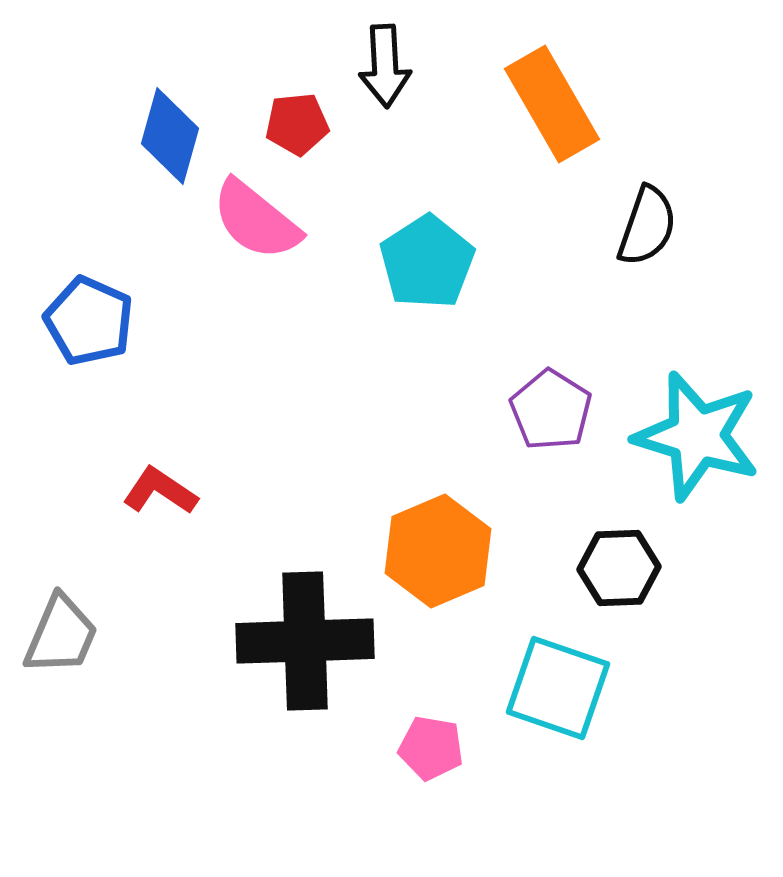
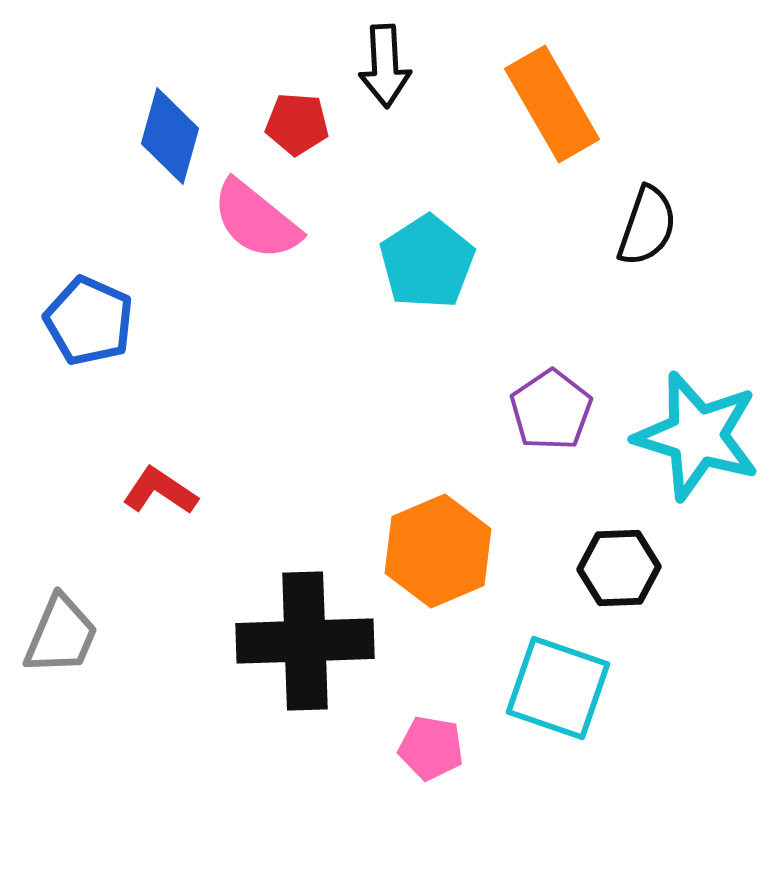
red pentagon: rotated 10 degrees clockwise
purple pentagon: rotated 6 degrees clockwise
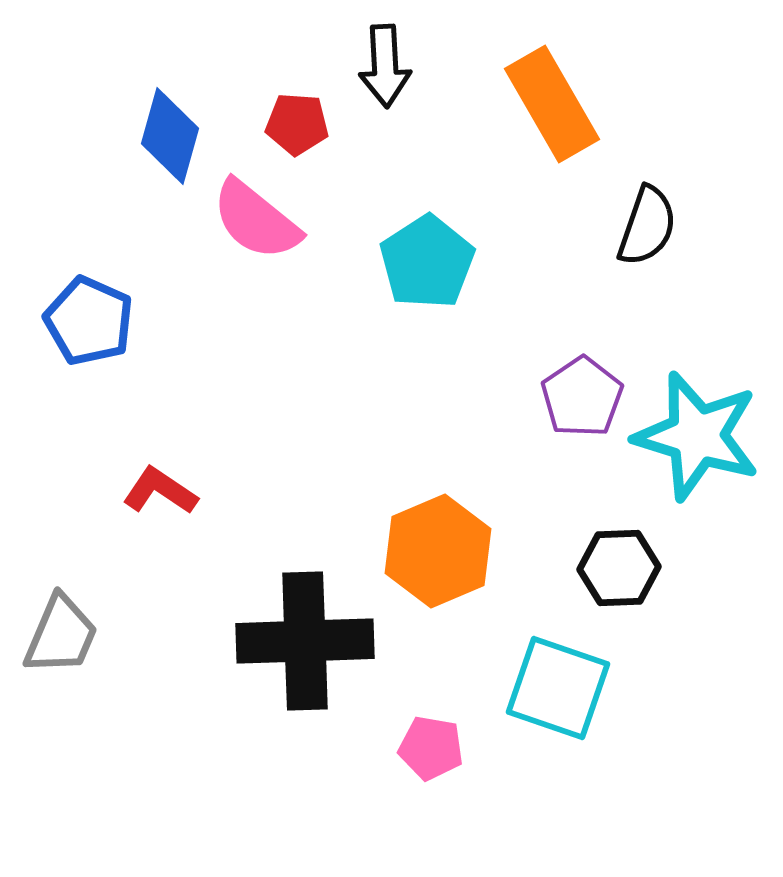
purple pentagon: moved 31 px right, 13 px up
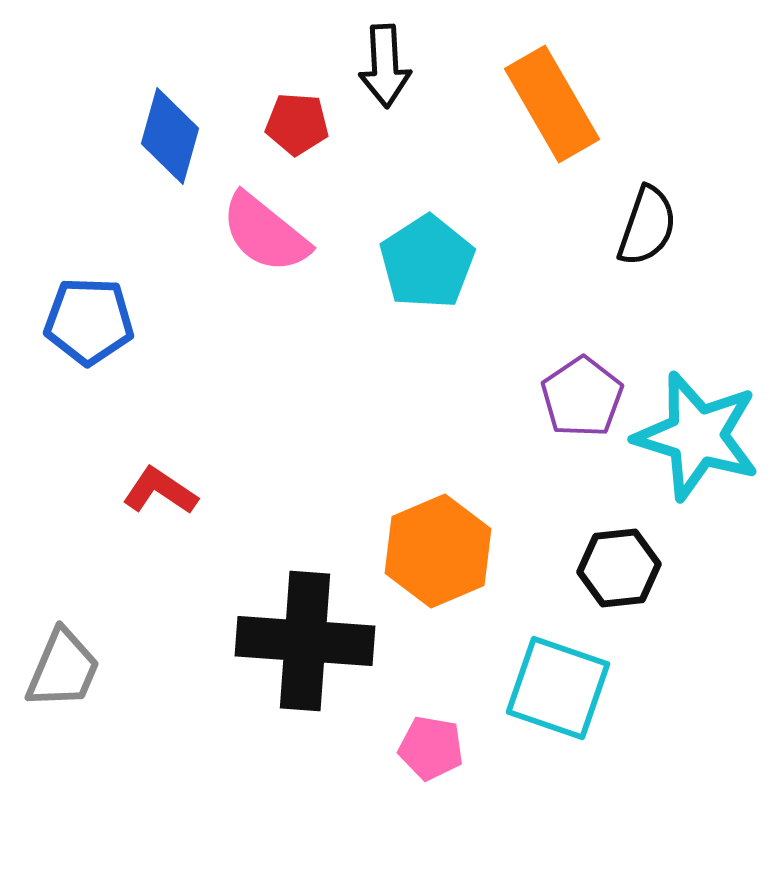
pink semicircle: moved 9 px right, 13 px down
blue pentagon: rotated 22 degrees counterclockwise
black hexagon: rotated 4 degrees counterclockwise
gray trapezoid: moved 2 px right, 34 px down
black cross: rotated 6 degrees clockwise
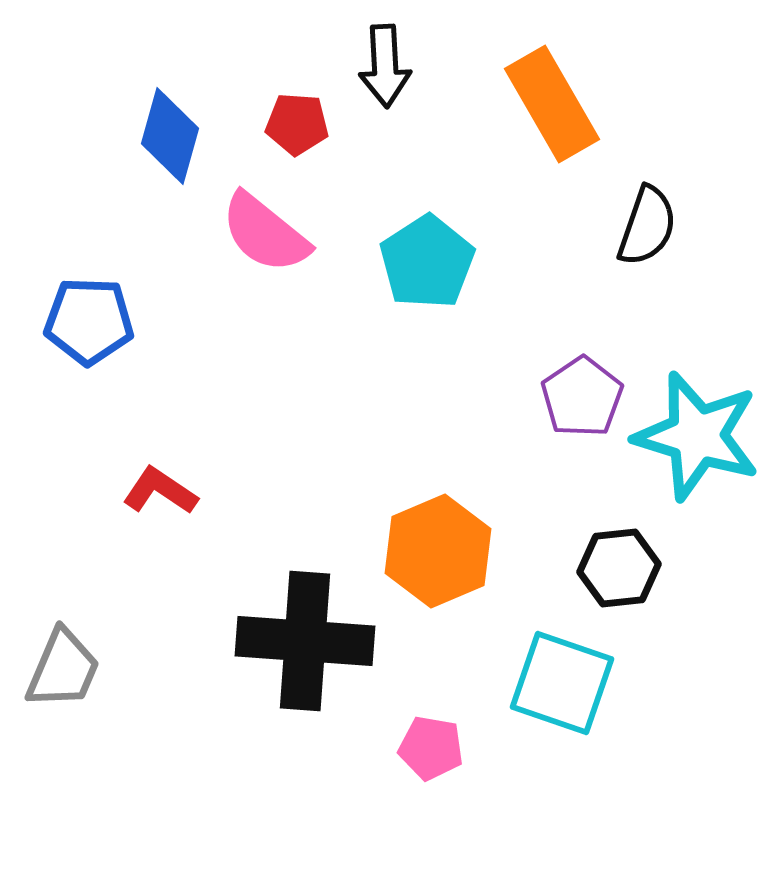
cyan square: moved 4 px right, 5 px up
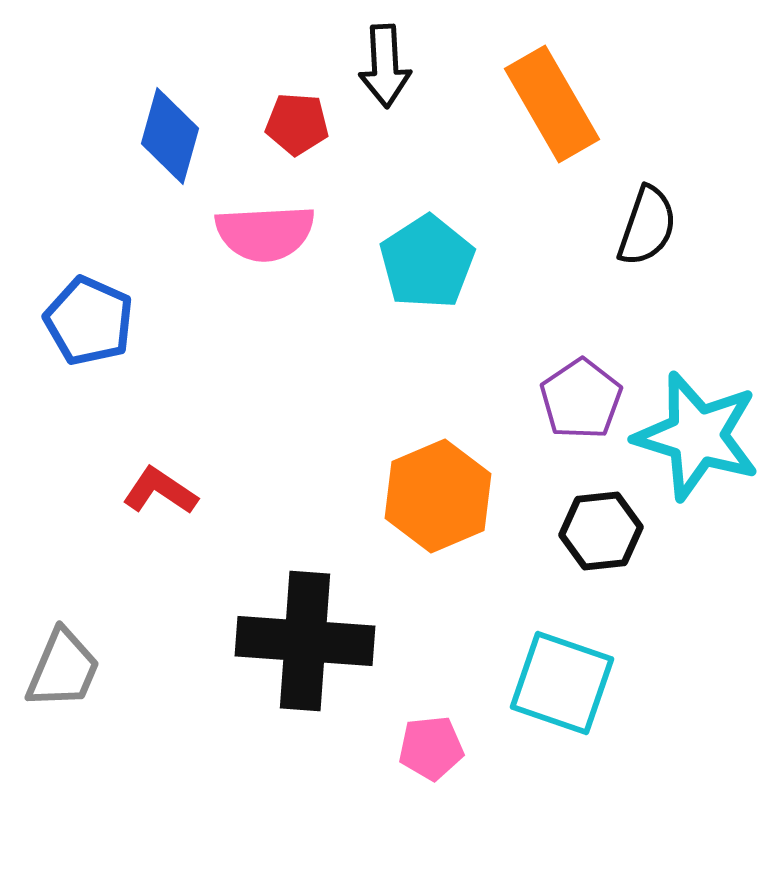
pink semicircle: rotated 42 degrees counterclockwise
blue pentagon: rotated 22 degrees clockwise
purple pentagon: moved 1 px left, 2 px down
orange hexagon: moved 55 px up
black hexagon: moved 18 px left, 37 px up
pink pentagon: rotated 16 degrees counterclockwise
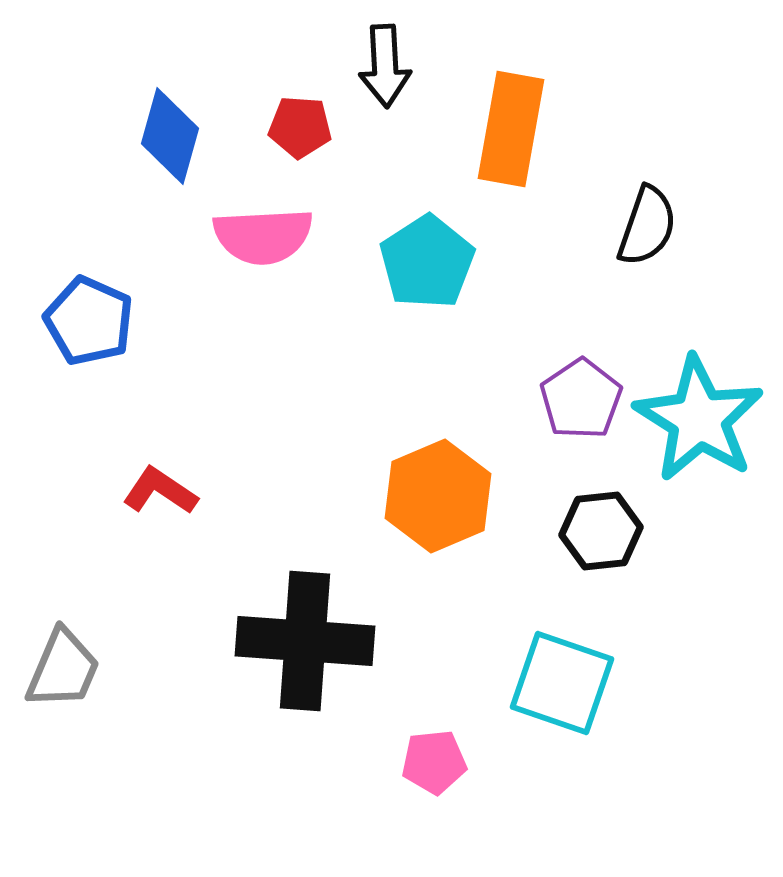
orange rectangle: moved 41 px left, 25 px down; rotated 40 degrees clockwise
red pentagon: moved 3 px right, 3 px down
pink semicircle: moved 2 px left, 3 px down
cyan star: moved 2 px right, 17 px up; rotated 15 degrees clockwise
pink pentagon: moved 3 px right, 14 px down
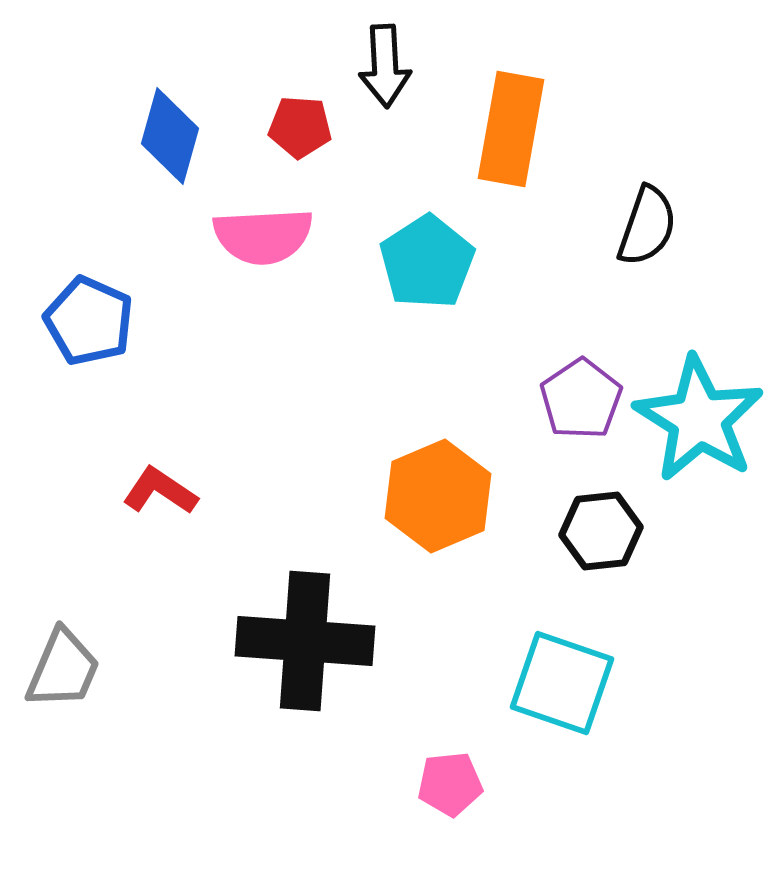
pink pentagon: moved 16 px right, 22 px down
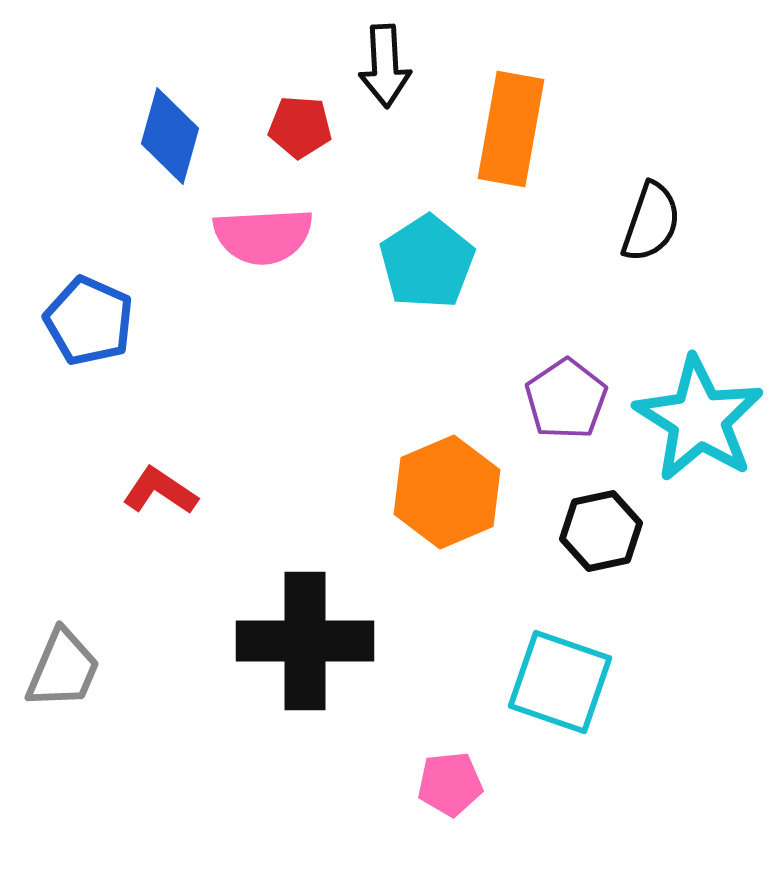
black semicircle: moved 4 px right, 4 px up
purple pentagon: moved 15 px left
orange hexagon: moved 9 px right, 4 px up
black hexagon: rotated 6 degrees counterclockwise
black cross: rotated 4 degrees counterclockwise
cyan square: moved 2 px left, 1 px up
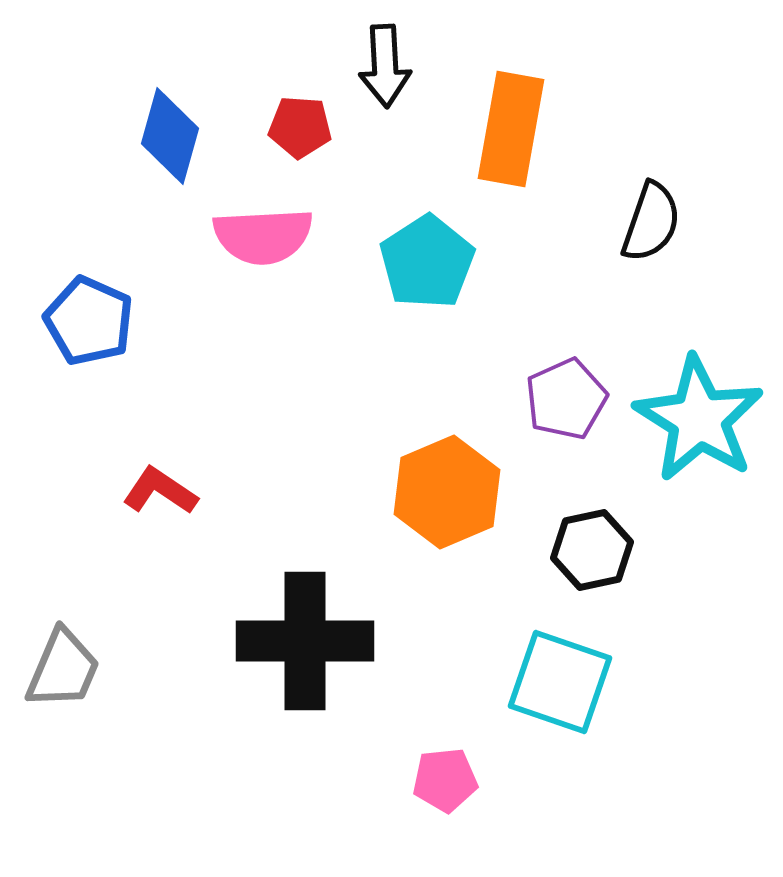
purple pentagon: rotated 10 degrees clockwise
black hexagon: moved 9 px left, 19 px down
pink pentagon: moved 5 px left, 4 px up
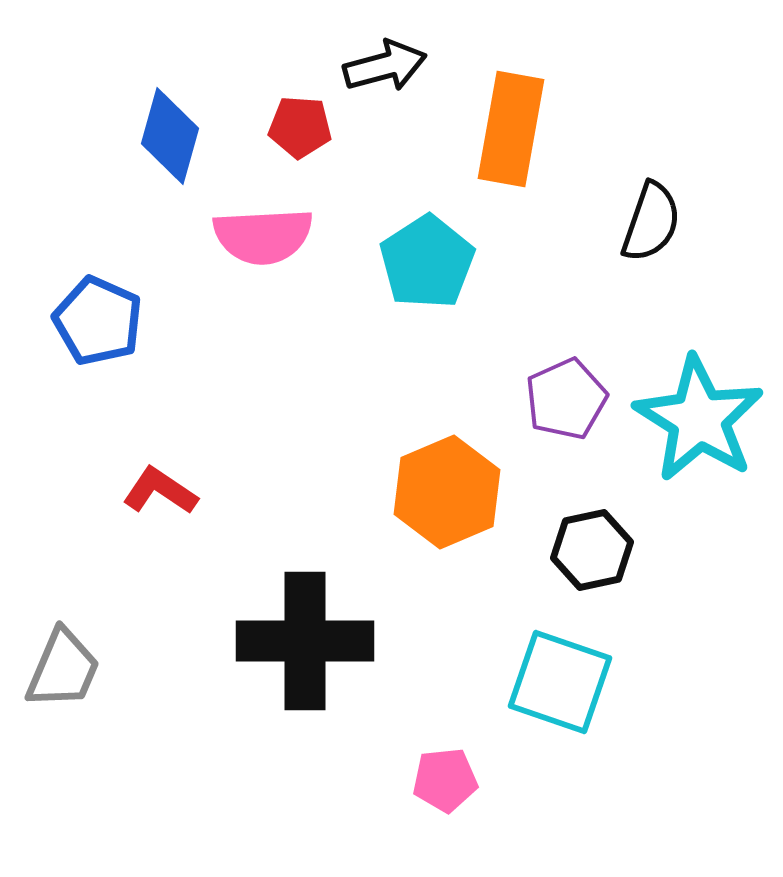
black arrow: rotated 102 degrees counterclockwise
blue pentagon: moved 9 px right
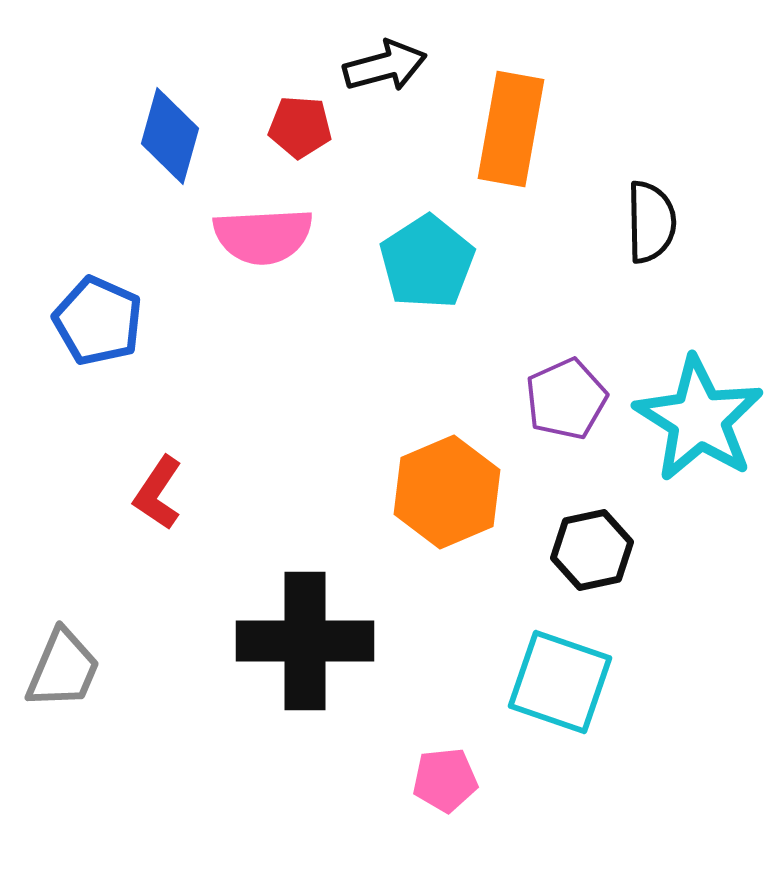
black semicircle: rotated 20 degrees counterclockwise
red L-shape: moved 2 px left, 2 px down; rotated 90 degrees counterclockwise
